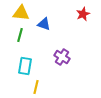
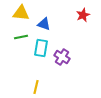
red star: moved 1 px down
green line: moved 1 px right, 2 px down; rotated 64 degrees clockwise
cyan rectangle: moved 16 px right, 18 px up
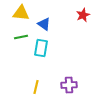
blue triangle: rotated 16 degrees clockwise
purple cross: moved 7 px right, 28 px down; rotated 35 degrees counterclockwise
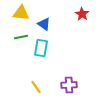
red star: moved 1 px left, 1 px up; rotated 16 degrees counterclockwise
yellow line: rotated 48 degrees counterclockwise
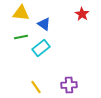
cyan rectangle: rotated 42 degrees clockwise
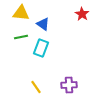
blue triangle: moved 1 px left
cyan rectangle: rotated 30 degrees counterclockwise
